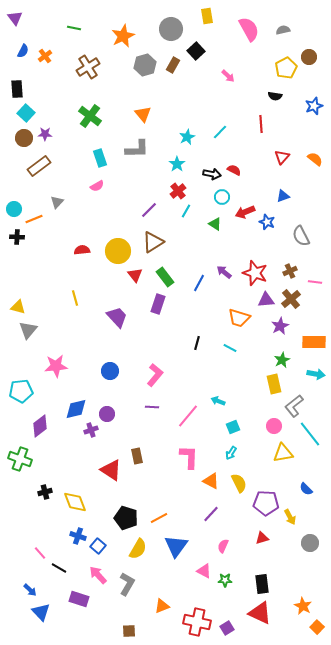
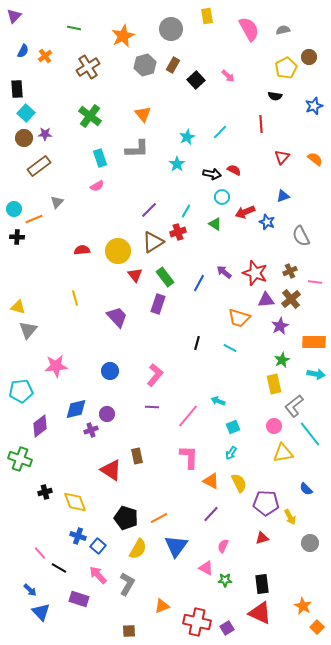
purple triangle at (15, 18): moved 1 px left, 2 px up; rotated 21 degrees clockwise
black square at (196, 51): moved 29 px down
red cross at (178, 191): moved 41 px down; rotated 21 degrees clockwise
pink triangle at (204, 571): moved 2 px right, 3 px up
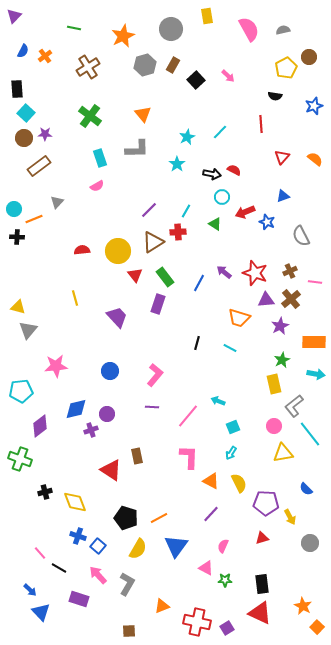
red cross at (178, 232): rotated 14 degrees clockwise
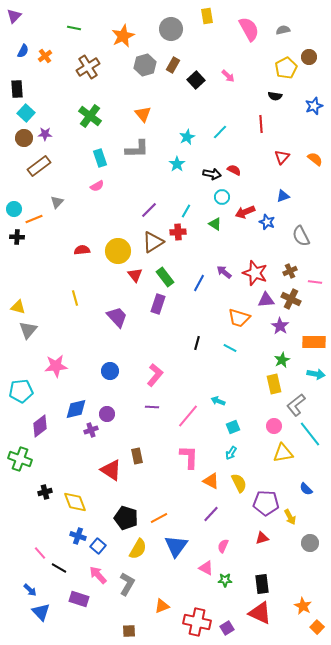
brown cross at (291, 299): rotated 24 degrees counterclockwise
purple star at (280, 326): rotated 12 degrees counterclockwise
gray L-shape at (294, 406): moved 2 px right, 1 px up
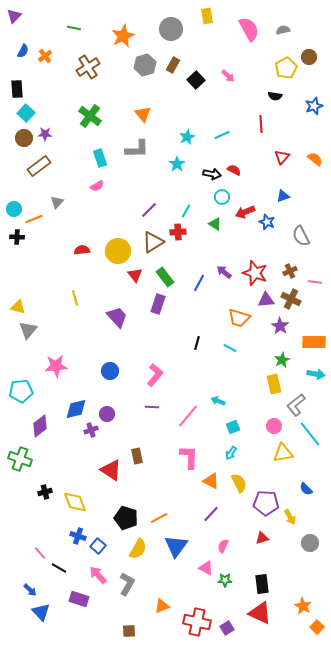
cyan line at (220, 132): moved 2 px right, 3 px down; rotated 21 degrees clockwise
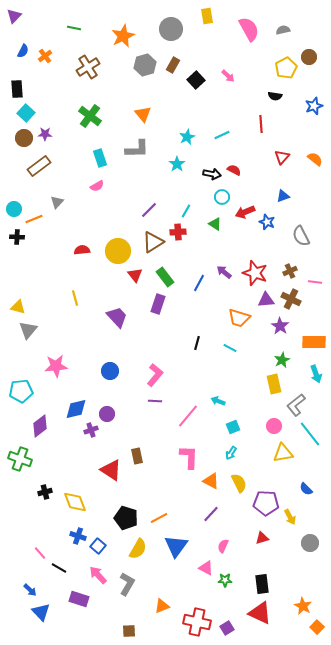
cyan arrow at (316, 374): rotated 60 degrees clockwise
purple line at (152, 407): moved 3 px right, 6 px up
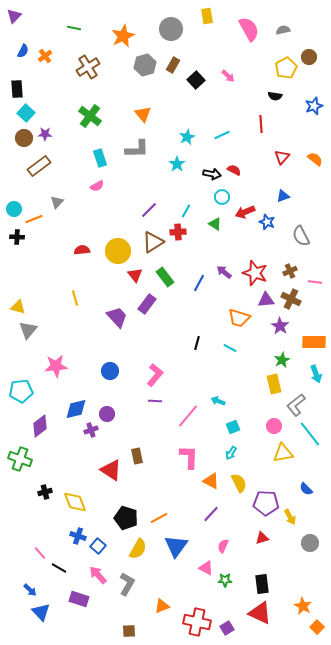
purple rectangle at (158, 304): moved 11 px left; rotated 18 degrees clockwise
